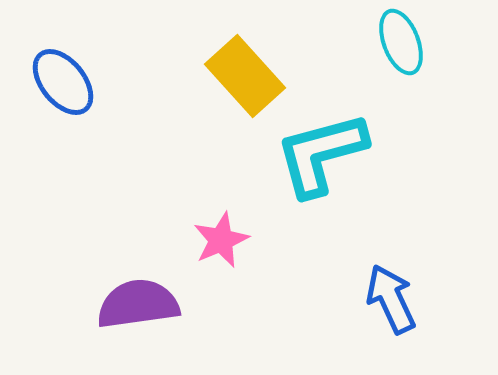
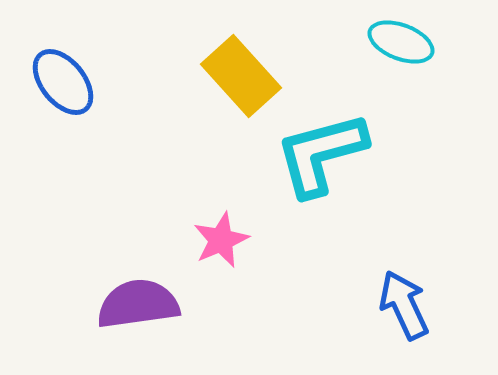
cyan ellipse: rotated 48 degrees counterclockwise
yellow rectangle: moved 4 px left
blue arrow: moved 13 px right, 6 px down
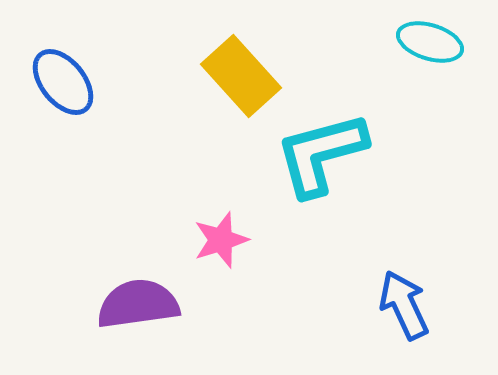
cyan ellipse: moved 29 px right; rotated 4 degrees counterclockwise
pink star: rotated 6 degrees clockwise
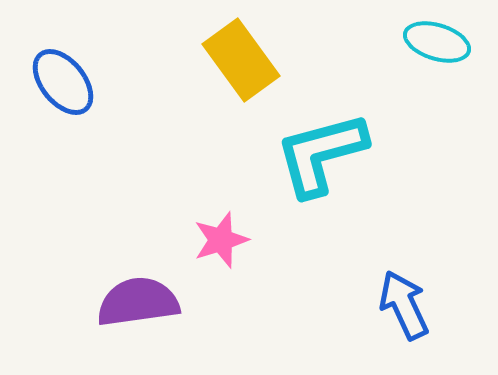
cyan ellipse: moved 7 px right
yellow rectangle: moved 16 px up; rotated 6 degrees clockwise
purple semicircle: moved 2 px up
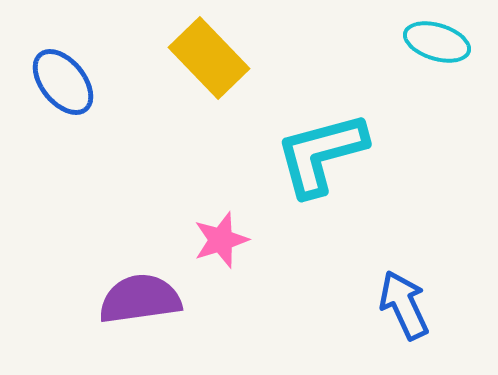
yellow rectangle: moved 32 px left, 2 px up; rotated 8 degrees counterclockwise
purple semicircle: moved 2 px right, 3 px up
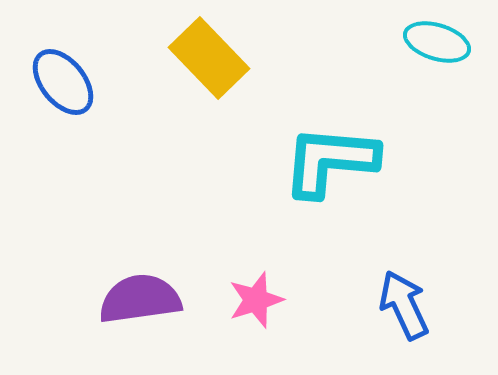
cyan L-shape: moved 9 px right, 7 px down; rotated 20 degrees clockwise
pink star: moved 35 px right, 60 px down
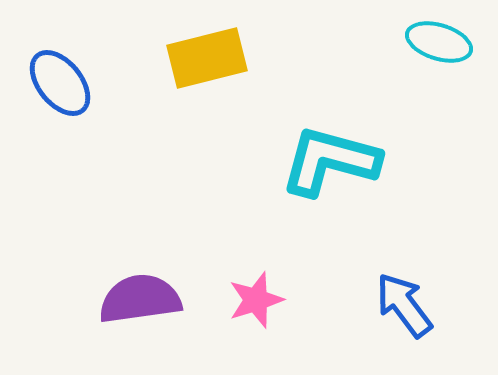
cyan ellipse: moved 2 px right
yellow rectangle: moved 2 px left; rotated 60 degrees counterclockwise
blue ellipse: moved 3 px left, 1 px down
cyan L-shape: rotated 10 degrees clockwise
blue arrow: rotated 12 degrees counterclockwise
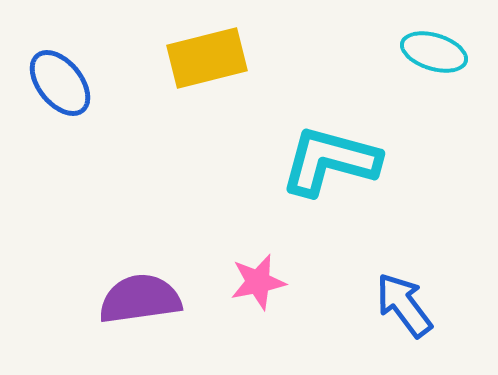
cyan ellipse: moved 5 px left, 10 px down
pink star: moved 2 px right, 18 px up; rotated 6 degrees clockwise
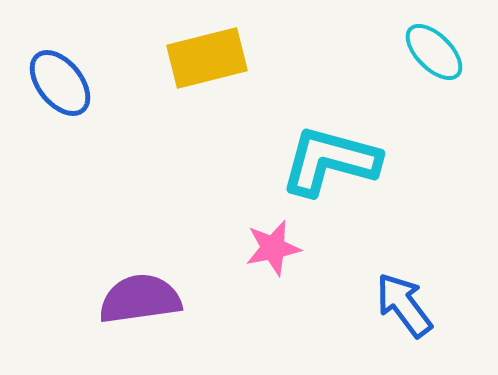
cyan ellipse: rotated 28 degrees clockwise
pink star: moved 15 px right, 34 px up
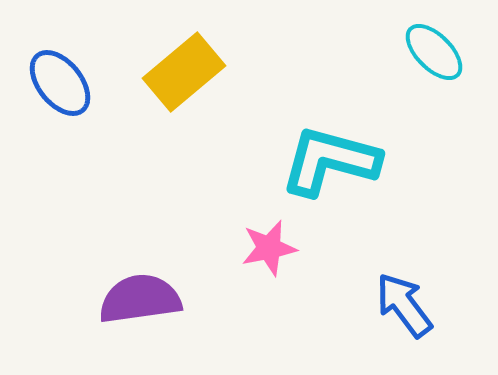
yellow rectangle: moved 23 px left, 14 px down; rotated 26 degrees counterclockwise
pink star: moved 4 px left
